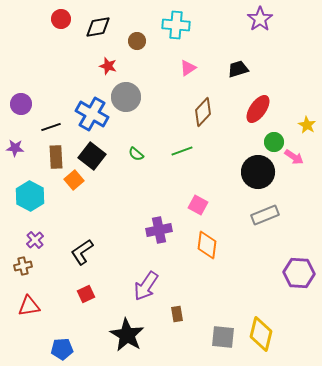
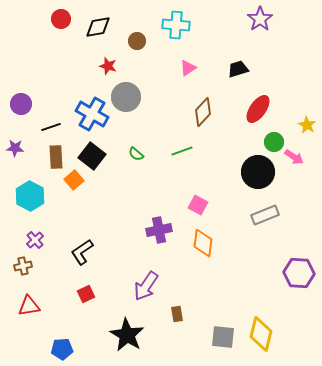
orange diamond at (207, 245): moved 4 px left, 2 px up
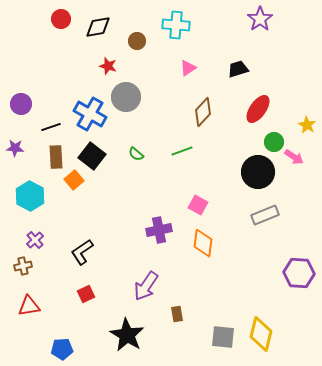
blue cross at (92, 114): moved 2 px left
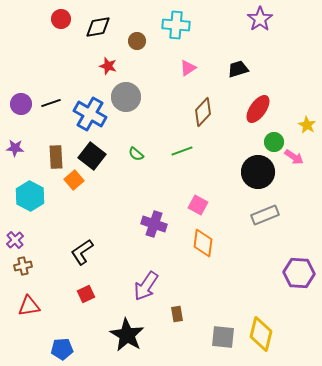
black line at (51, 127): moved 24 px up
purple cross at (159, 230): moved 5 px left, 6 px up; rotated 30 degrees clockwise
purple cross at (35, 240): moved 20 px left
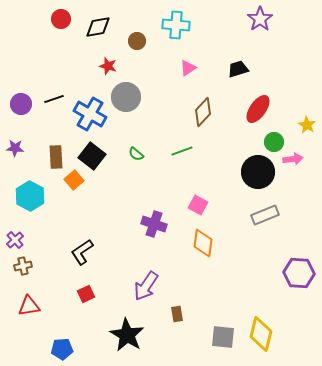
black line at (51, 103): moved 3 px right, 4 px up
pink arrow at (294, 157): moved 1 px left, 2 px down; rotated 42 degrees counterclockwise
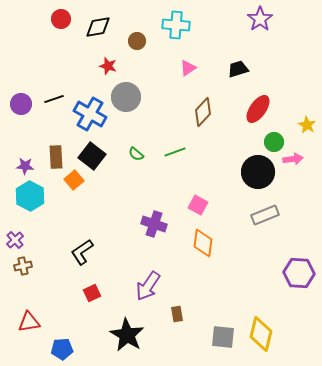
purple star at (15, 148): moved 10 px right, 18 px down
green line at (182, 151): moved 7 px left, 1 px down
purple arrow at (146, 286): moved 2 px right
red square at (86, 294): moved 6 px right, 1 px up
red triangle at (29, 306): moved 16 px down
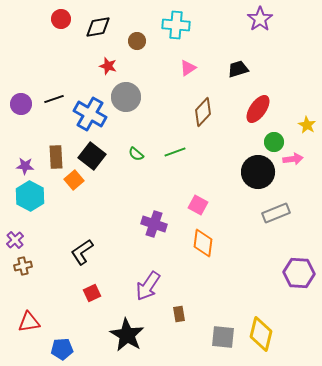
gray rectangle at (265, 215): moved 11 px right, 2 px up
brown rectangle at (177, 314): moved 2 px right
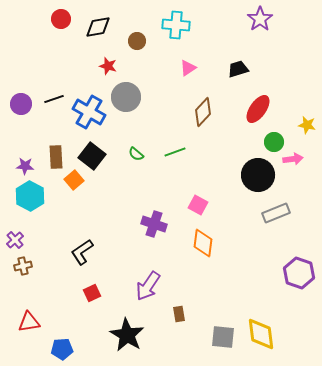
blue cross at (90, 114): moved 1 px left, 2 px up
yellow star at (307, 125): rotated 18 degrees counterclockwise
black circle at (258, 172): moved 3 px down
purple hexagon at (299, 273): rotated 16 degrees clockwise
yellow diamond at (261, 334): rotated 20 degrees counterclockwise
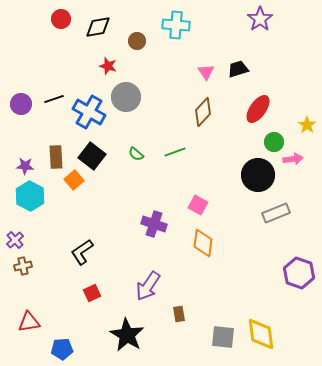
pink triangle at (188, 68): moved 18 px right, 4 px down; rotated 30 degrees counterclockwise
yellow star at (307, 125): rotated 24 degrees clockwise
